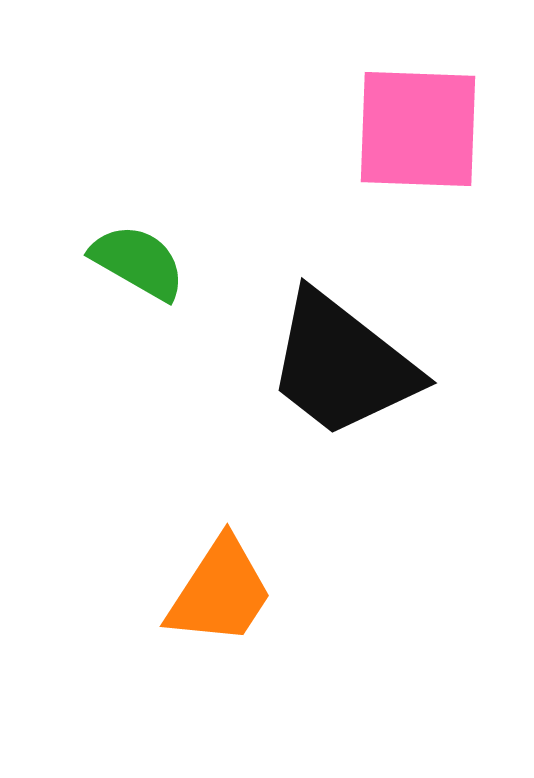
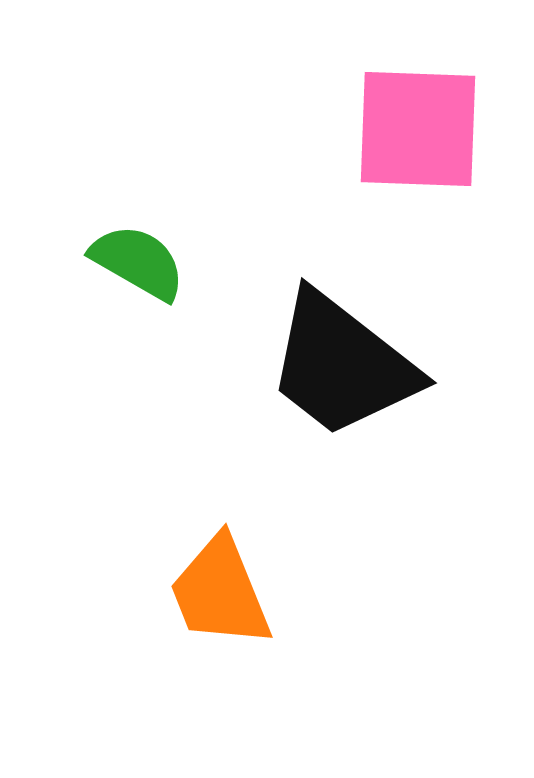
orange trapezoid: rotated 125 degrees clockwise
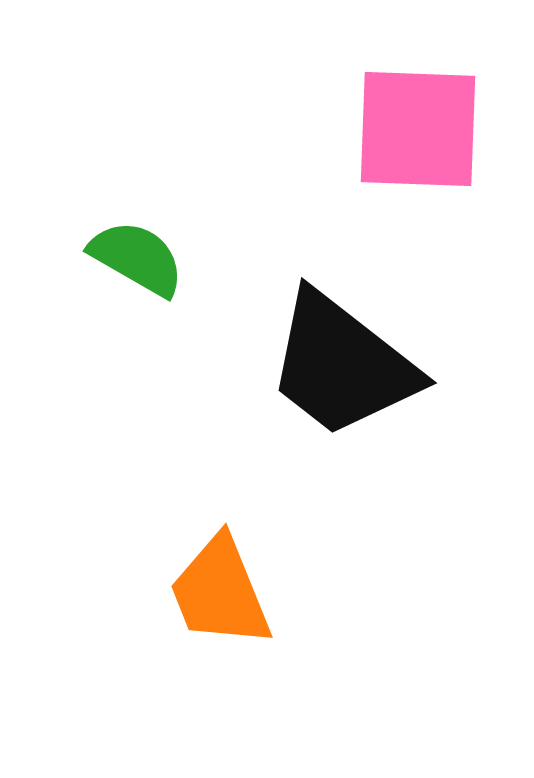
green semicircle: moved 1 px left, 4 px up
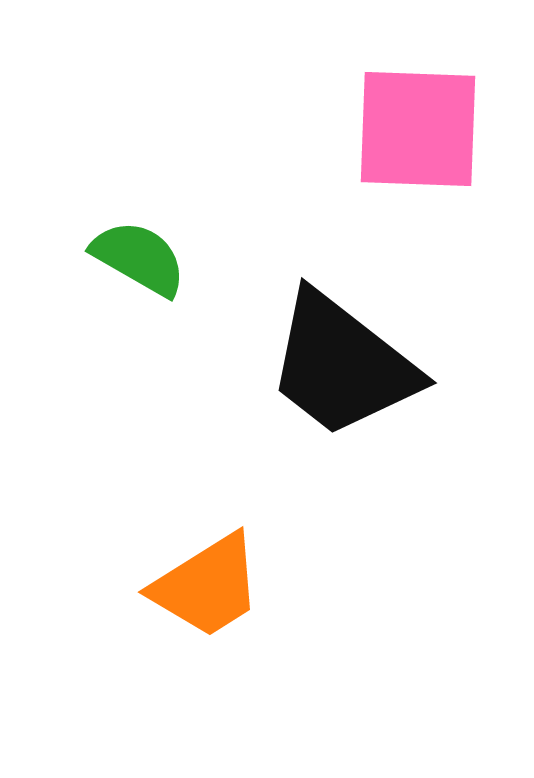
green semicircle: moved 2 px right
orange trapezoid: moved 13 px left, 6 px up; rotated 100 degrees counterclockwise
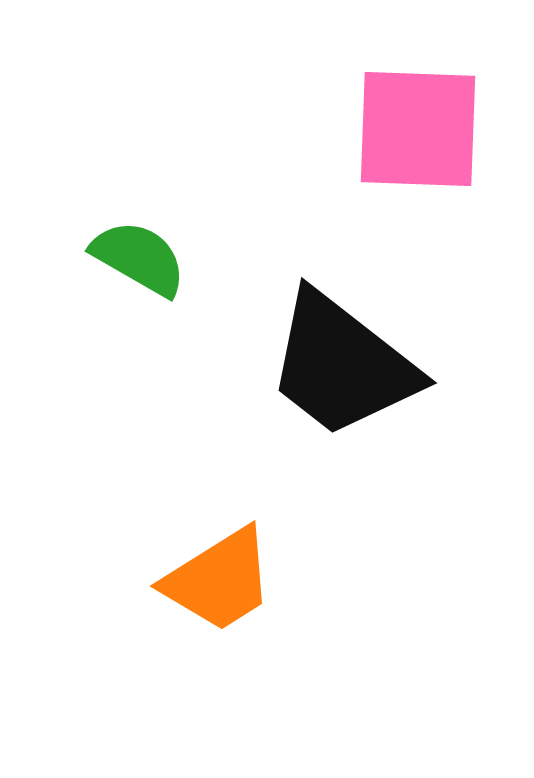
orange trapezoid: moved 12 px right, 6 px up
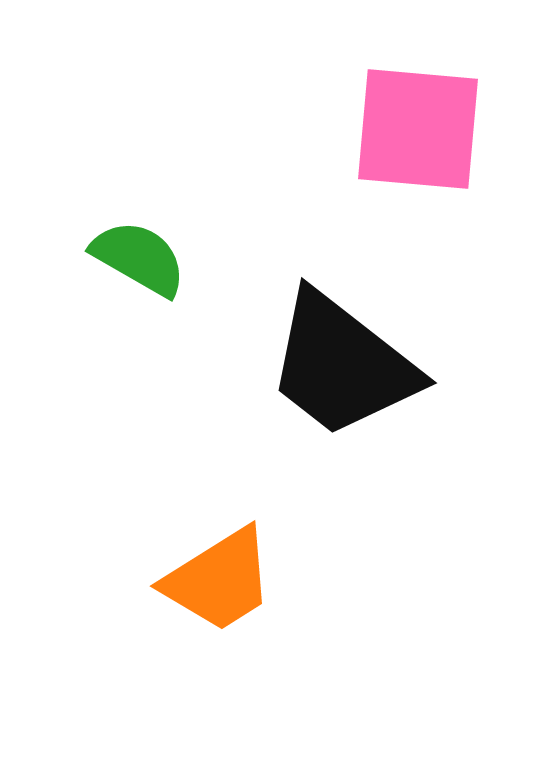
pink square: rotated 3 degrees clockwise
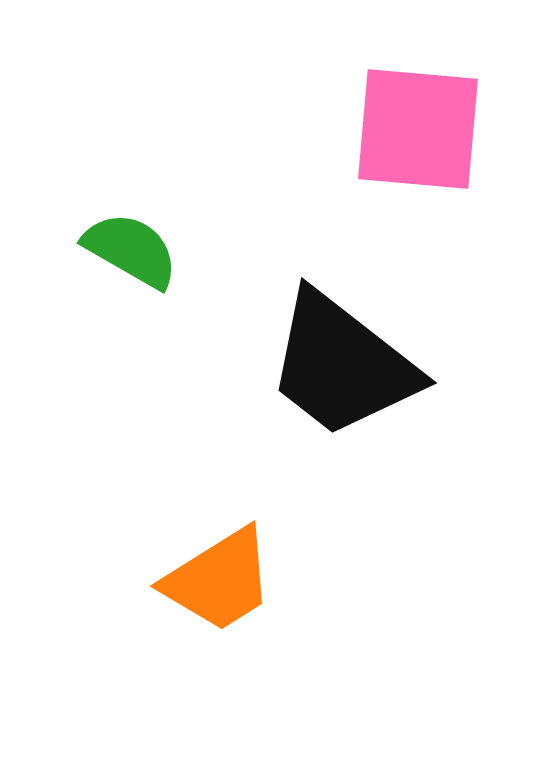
green semicircle: moved 8 px left, 8 px up
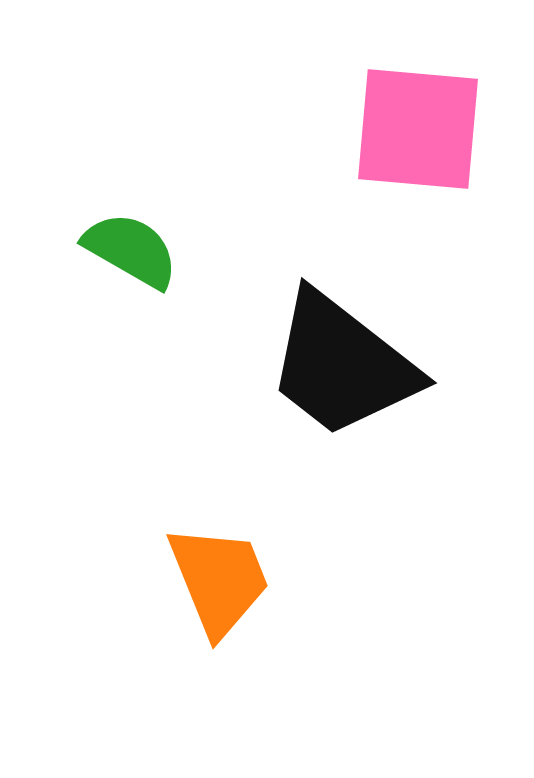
orange trapezoid: rotated 80 degrees counterclockwise
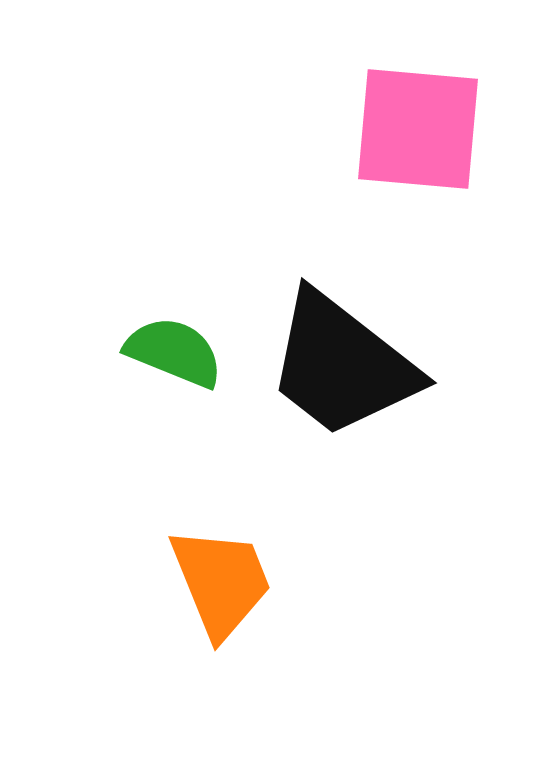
green semicircle: moved 43 px right, 102 px down; rotated 8 degrees counterclockwise
orange trapezoid: moved 2 px right, 2 px down
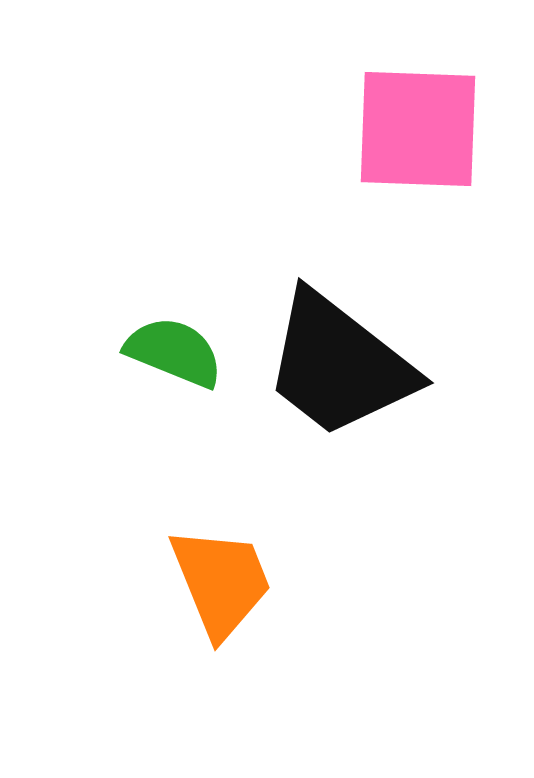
pink square: rotated 3 degrees counterclockwise
black trapezoid: moved 3 px left
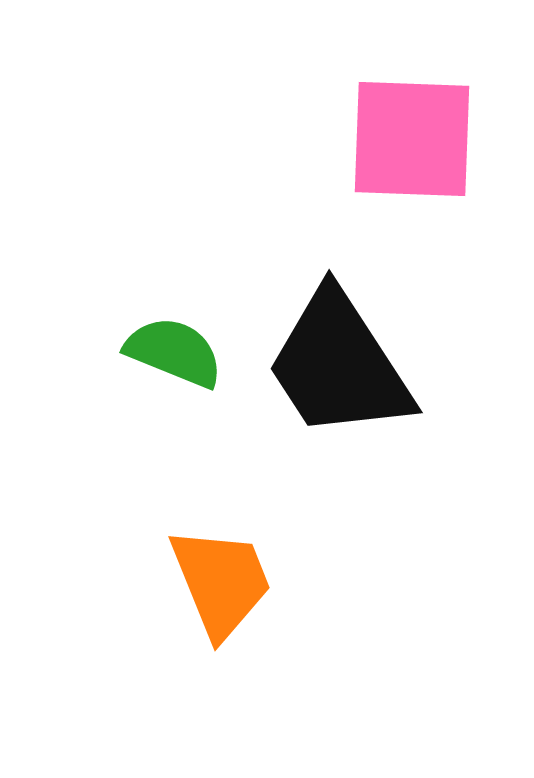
pink square: moved 6 px left, 10 px down
black trapezoid: rotated 19 degrees clockwise
